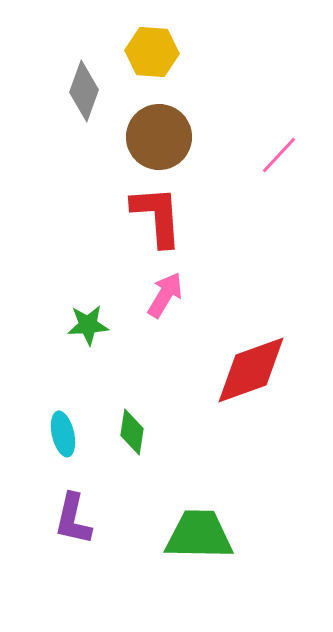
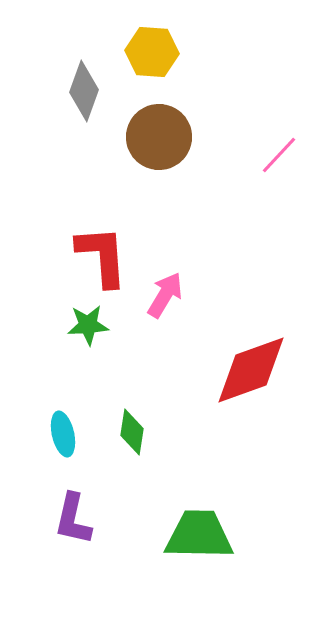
red L-shape: moved 55 px left, 40 px down
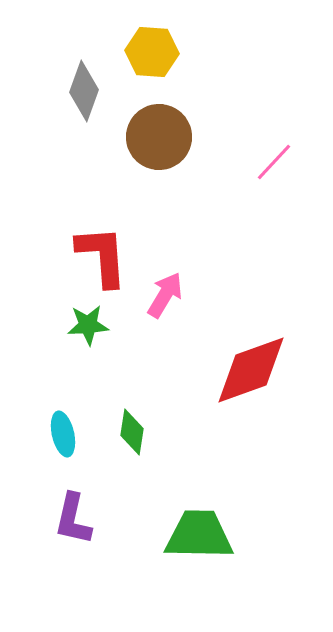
pink line: moved 5 px left, 7 px down
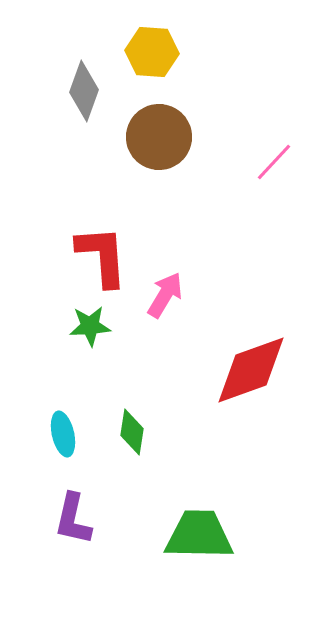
green star: moved 2 px right, 1 px down
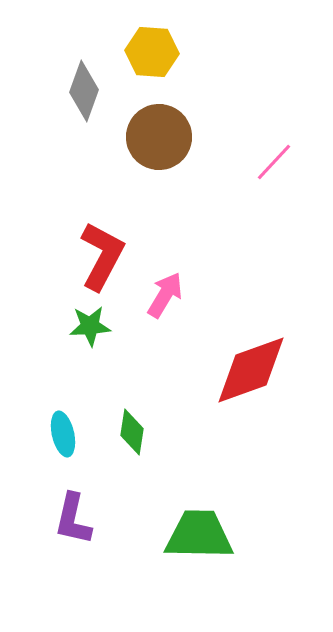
red L-shape: rotated 32 degrees clockwise
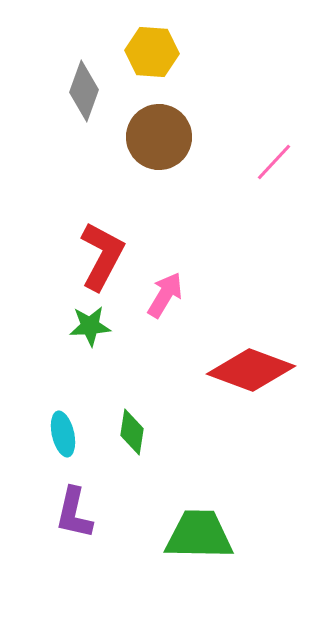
red diamond: rotated 40 degrees clockwise
purple L-shape: moved 1 px right, 6 px up
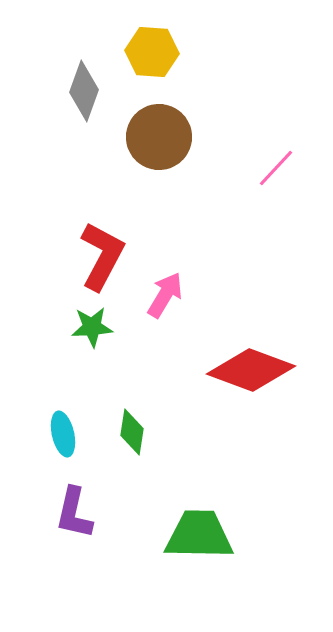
pink line: moved 2 px right, 6 px down
green star: moved 2 px right, 1 px down
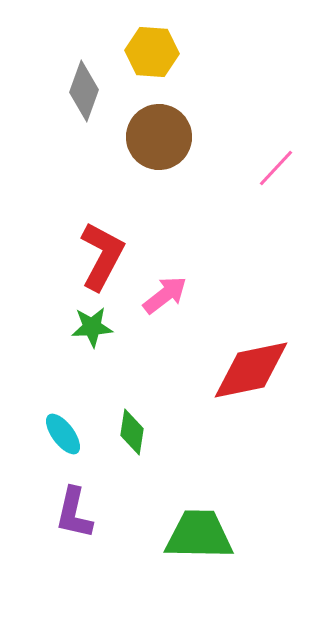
pink arrow: rotated 21 degrees clockwise
red diamond: rotated 32 degrees counterclockwise
cyan ellipse: rotated 24 degrees counterclockwise
